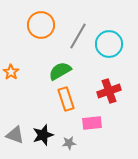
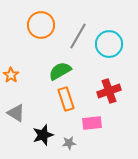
orange star: moved 3 px down
gray triangle: moved 1 px right, 22 px up; rotated 12 degrees clockwise
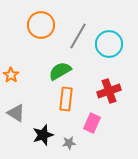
orange rectangle: rotated 25 degrees clockwise
pink rectangle: rotated 60 degrees counterclockwise
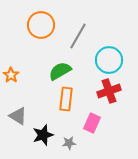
cyan circle: moved 16 px down
gray triangle: moved 2 px right, 3 px down
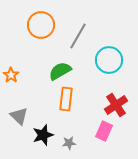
red cross: moved 7 px right, 14 px down; rotated 15 degrees counterclockwise
gray triangle: moved 1 px right; rotated 12 degrees clockwise
pink rectangle: moved 12 px right, 8 px down
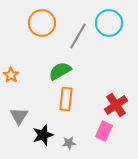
orange circle: moved 1 px right, 2 px up
cyan circle: moved 37 px up
gray triangle: rotated 18 degrees clockwise
